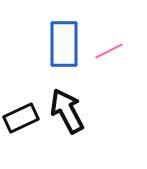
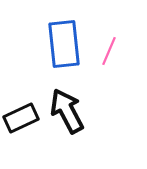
blue rectangle: rotated 6 degrees counterclockwise
pink line: rotated 40 degrees counterclockwise
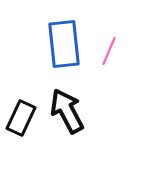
black rectangle: rotated 40 degrees counterclockwise
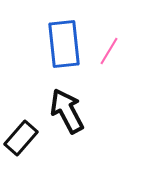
pink line: rotated 8 degrees clockwise
black rectangle: moved 20 px down; rotated 16 degrees clockwise
